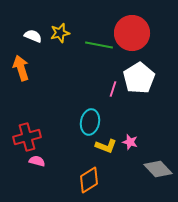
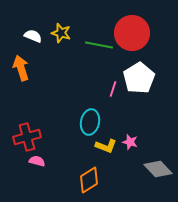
yellow star: moved 1 px right; rotated 30 degrees clockwise
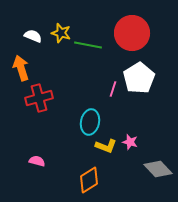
green line: moved 11 px left
red cross: moved 12 px right, 39 px up
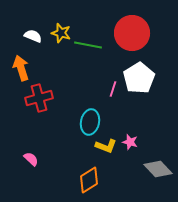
pink semicircle: moved 6 px left, 2 px up; rotated 28 degrees clockwise
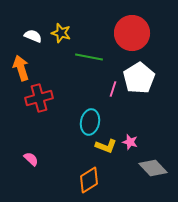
green line: moved 1 px right, 12 px down
gray diamond: moved 5 px left, 1 px up
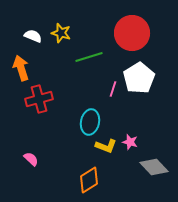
green line: rotated 28 degrees counterclockwise
red cross: moved 1 px down
gray diamond: moved 1 px right, 1 px up
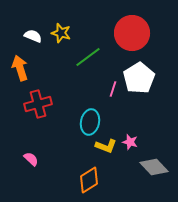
green line: moved 1 px left; rotated 20 degrees counterclockwise
orange arrow: moved 1 px left
red cross: moved 1 px left, 5 px down
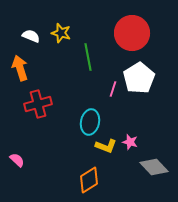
white semicircle: moved 2 px left
green line: rotated 64 degrees counterclockwise
pink semicircle: moved 14 px left, 1 px down
